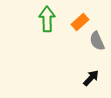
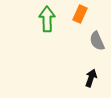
orange rectangle: moved 8 px up; rotated 24 degrees counterclockwise
black arrow: rotated 24 degrees counterclockwise
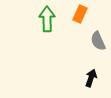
gray semicircle: moved 1 px right
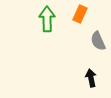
black arrow: rotated 30 degrees counterclockwise
